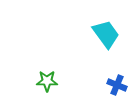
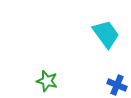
green star: rotated 15 degrees clockwise
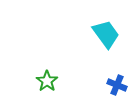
green star: rotated 20 degrees clockwise
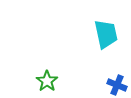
cyan trapezoid: rotated 24 degrees clockwise
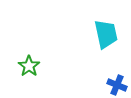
green star: moved 18 px left, 15 px up
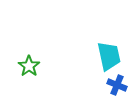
cyan trapezoid: moved 3 px right, 22 px down
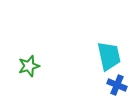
green star: rotated 20 degrees clockwise
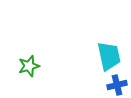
blue cross: rotated 36 degrees counterclockwise
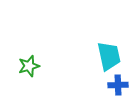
blue cross: moved 1 px right; rotated 12 degrees clockwise
